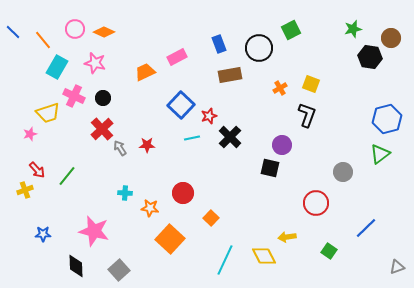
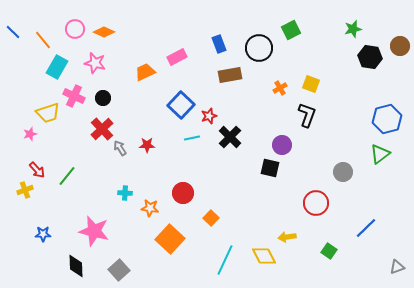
brown circle at (391, 38): moved 9 px right, 8 px down
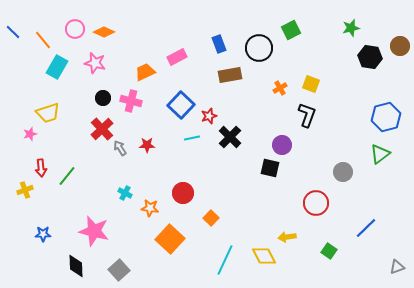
green star at (353, 29): moved 2 px left, 1 px up
pink cross at (74, 96): moved 57 px right, 5 px down; rotated 10 degrees counterclockwise
blue hexagon at (387, 119): moved 1 px left, 2 px up
red arrow at (37, 170): moved 4 px right, 2 px up; rotated 36 degrees clockwise
cyan cross at (125, 193): rotated 24 degrees clockwise
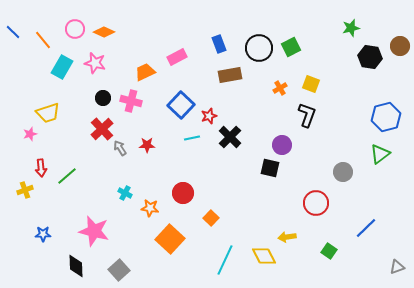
green square at (291, 30): moved 17 px down
cyan rectangle at (57, 67): moved 5 px right
green line at (67, 176): rotated 10 degrees clockwise
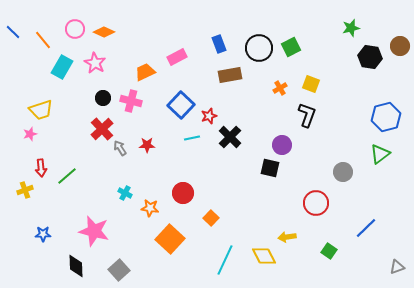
pink star at (95, 63): rotated 15 degrees clockwise
yellow trapezoid at (48, 113): moved 7 px left, 3 px up
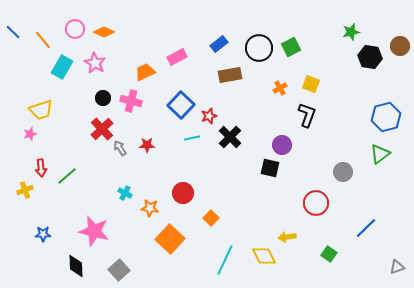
green star at (351, 28): moved 4 px down
blue rectangle at (219, 44): rotated 72 degrees clockwise
green square at (329, 251): moved 3 px down
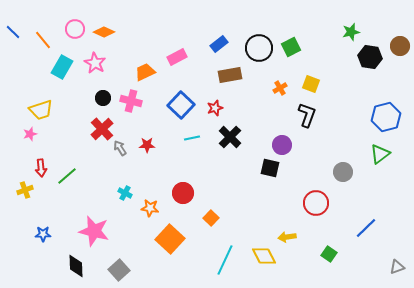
red star at (209, 116): moved 6 px right, 8 px up
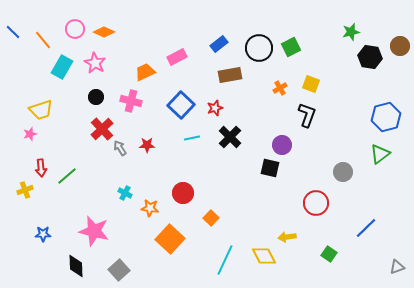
black circle at (103, 98): moved 7 px left, 1 px up
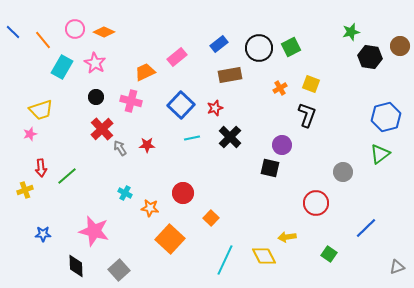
pink rectangle at (177, 57): rotated 12 degrees counterclockwise
